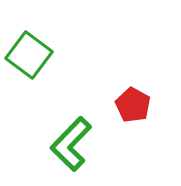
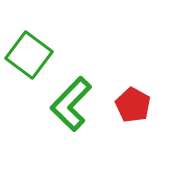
green L-shape: moved 40 px up
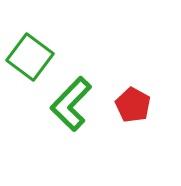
green square: moved 1 px right, 2 px down
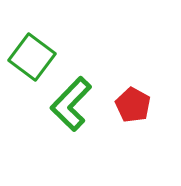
green square: moved 2 px right
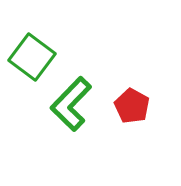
red pentagon: moved 1 px left, 1 px down
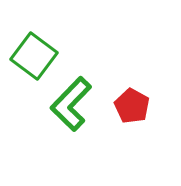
green square: moved 2 px right, 1 px up
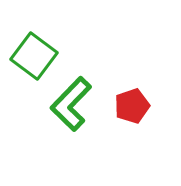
red pentagon: rotated 24 degrees clockwise
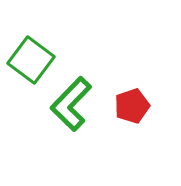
green square: moved 3 px left, 4 px down
